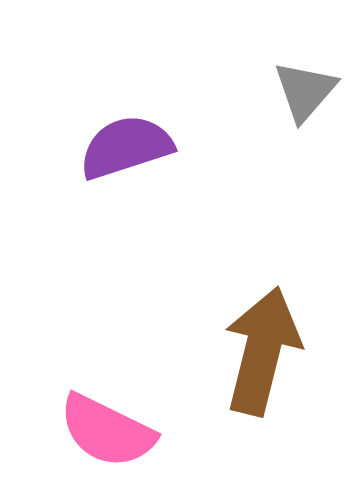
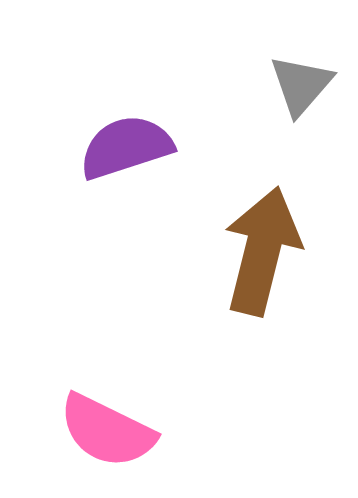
gray triangle: moved 4 px left, 6 px up
brown arrow: moved 100 px up
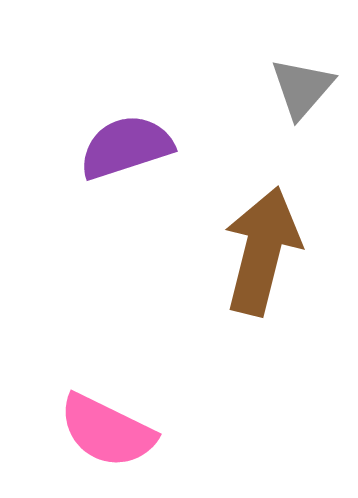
gray triangle: moved 1 px right, 3 px down
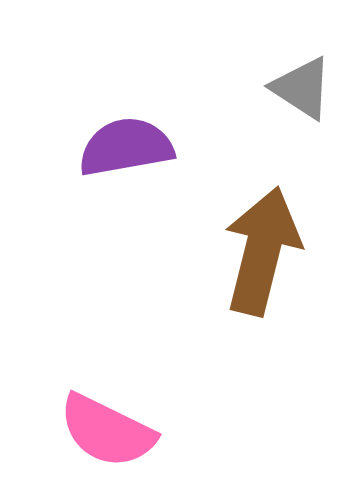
gray triangle: rotated 38 degrees counterclockwise
purple semicircle: rotated 8 degrees clockwise
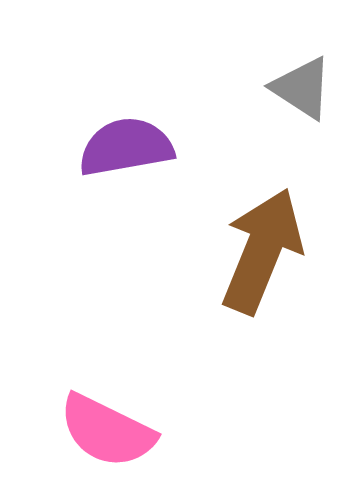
brown arrow: rotated 8 degrees clockwise
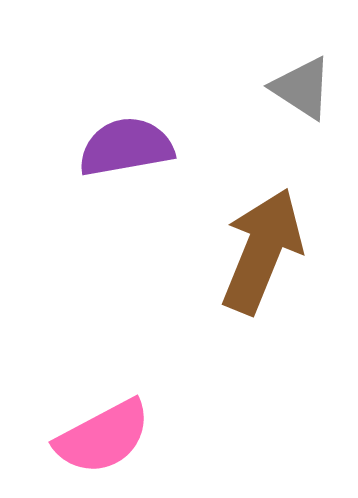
pink semicircle: moved 4 px left, 6 px down; rotated 54 degrees counterclockwise
